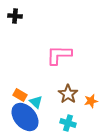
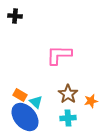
cyan cross: moved 5 px up; rotated 21 degrees counterclockwise
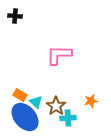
brown star: moved 12 px left, 12 px down
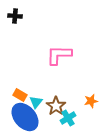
cyan triangle: rotated 24 degrees clockwise
cyan cross: rotated 28 degrees counterclockwise
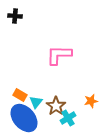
blue ellipse: moved 1 px left, 1 px down
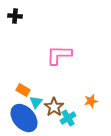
orange rectangle: moved 3 px right, 5 px up
brown star: moved 2 px left, 1 px down
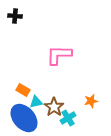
cyan triangle: rotated 40 degrees clockwise
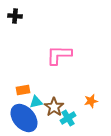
orange rectangle: rotated 40 degrees counterclockwise
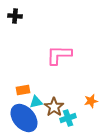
cyan cross: rotated 14 degrees clockwise
